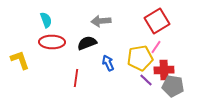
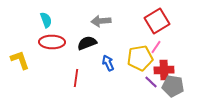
purple line: moved 5 px right, 2 px down
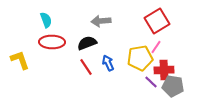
red line: moved 10 px right, 11 px up; rotated 42 degrees counterclockwise
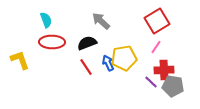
gray arrow: rotated 48 degrees clockwise
yellow pentagon: moved 16 px left
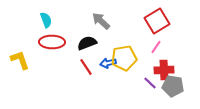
blue arrow: rotated 77 degrees counterclockwise
purple line: moved 1 px left, 1 px down
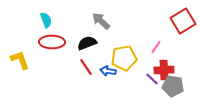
red square: moved 26 px right
blue arrow: moved 8 px down; rotated 21 degrees clockwise
purple line: moved 2 px right, 4 px up
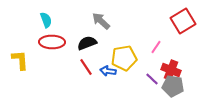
yellow L-shape: rotated 15 degrees clockwise
red cross: moved 7 px right; rotated 24 degrees clockwise
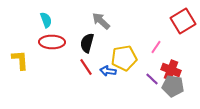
black semicircle: rotated 54 degrees counterclockwise
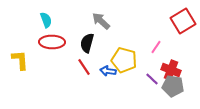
yellow pentagon: moved 2 px down; rotated 25 degrees clockwise
red line: moved 2 px left
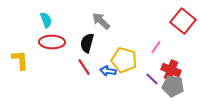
red square: rotated 20 degrees counterclockwise
